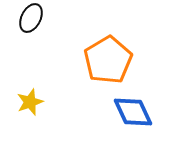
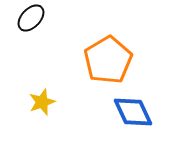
black ellipse: rotated 16 degrees clockwise
yellow star: moved 12 px right
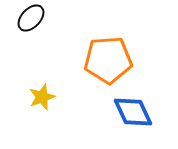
orange pentagon: rotated 27 degrees clockwise
yellow star: moved 5 px up
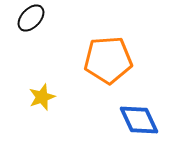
blue diamond: moved 6 px right, 8 px down
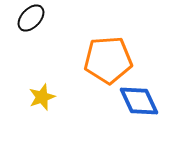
blue diamond: moved 19 px up
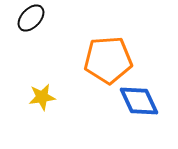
yellow star: rotated 12 degrees clockwise
